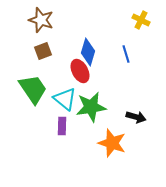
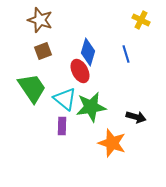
brown star: moved 1 px left
green trapezoid: moved 1 px left, 1 px up
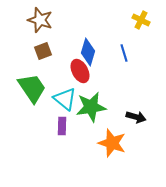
blue line: moved 2 px left, 1 px up
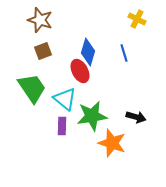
yellow cross: moved 4 px left, 1 px up
green star: moved 1 px right, 9 px down
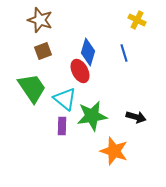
yellow cross: moved 1 px down
orange star: moved 2 px right, 8 px down
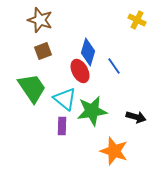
blue line: moved 10 px left, 13 px down; rotated 18 degrees counterclockwise
green star: moved 5 px up
